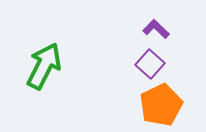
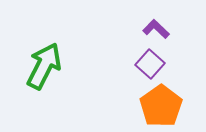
orange pentagon: moved 1 px down; rotated 9 degrees counterclockwise
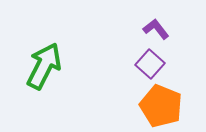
purple L-shape: rotated 8 degrees clockwise
orange pentagon: rotated 15 degrees counterclockwise
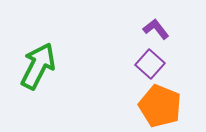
green arrow: moved 6 px left
orange pentagon: moved 1 px left
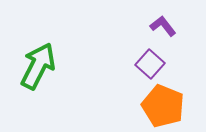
purple L-shape: moved 7 px right, 3 px up
orange pentagon: moved 3 px right
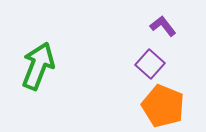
green arrow: rotated 6 degrees counterclockwise
